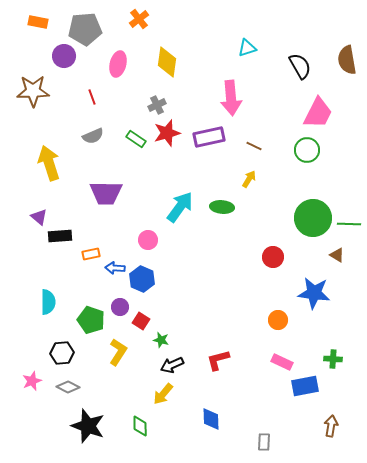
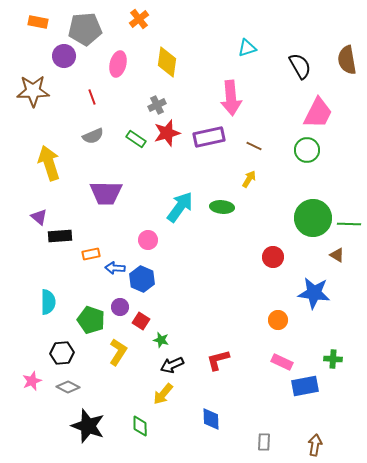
brown arrow at (331, 426): moved 16 px left, 19 px down
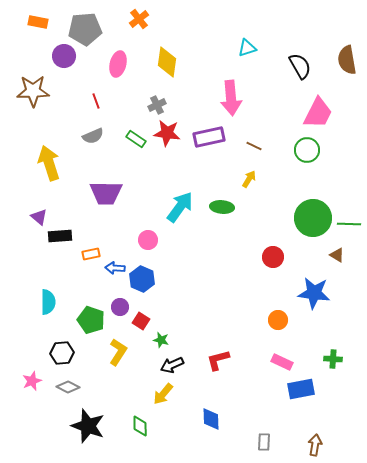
red line at (92, 97): moved 4 px right, 4 px down
red star at (167, 133): rotated 24 degrees clockwise
blue rectangle at (305, 386): moved 4 px left, 3 px down
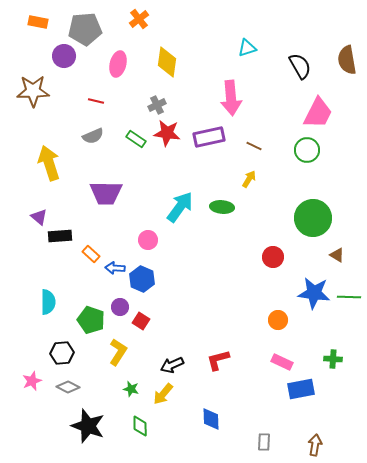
red line at (96, 101): rotated 56 degrees counterclockwise
green line at (349, 224): moved 73 px down
orange rectangle at (91, 254): rotated 54 degrees clockwise
green star at (161, 340): moved 30 px left, 49 px down
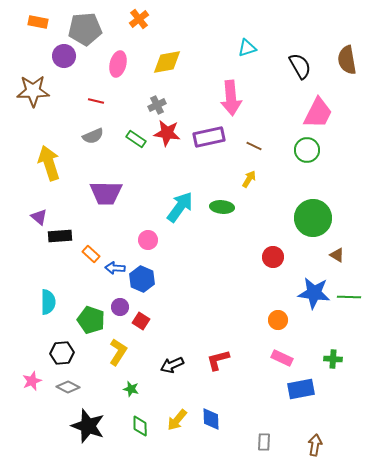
yellow diamond at (167, 62): rotated 72 degrees clockwise
pink rectangle at (282, 362): moved 4 px up
yellow arrow at (163, 394): moved 14 px right, 26 px down
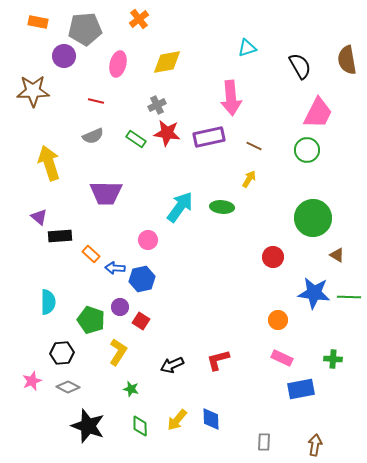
blue hexagon at (142, 279): rotated 25 degrees clockwise
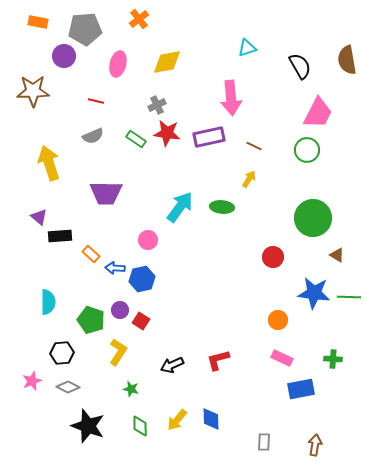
purple circle at (120, 307): moved 3 px down
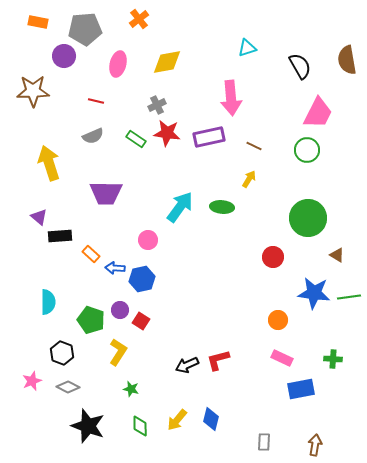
green circle at (313, 218): moved 5 px left
green line at (349, 297): rotated 10 degrees counterclockwise
black hexagon at (62, 353): rotated 25 degrees clockwise
black arrow at (172, 365): moved 15 px right
blue diamond at (211, 419): rotated 15 degrees clockwise
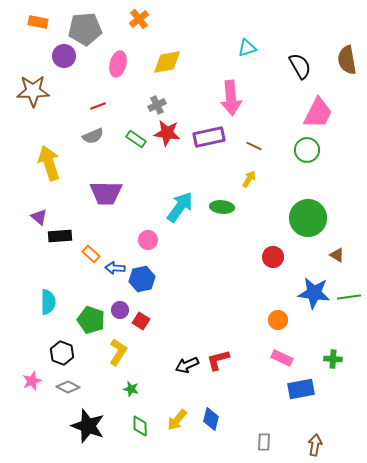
red line at (96, 101): moved 2 px right, 5 px down; rotated 35 degrees counterclockwise
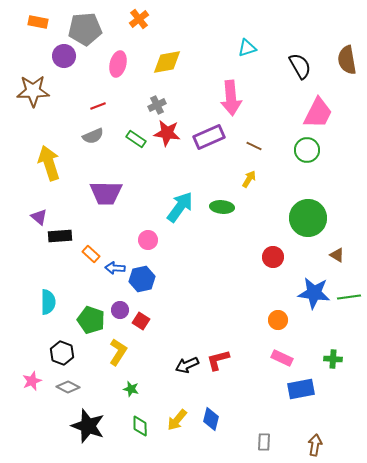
purple rectangle at (209, 137): rotated 12 degrees counterclockwise
